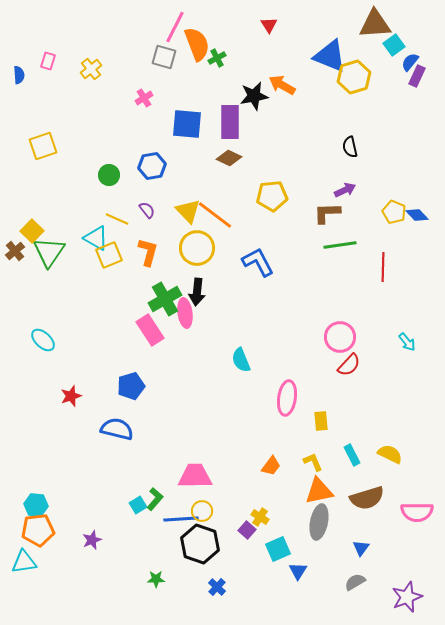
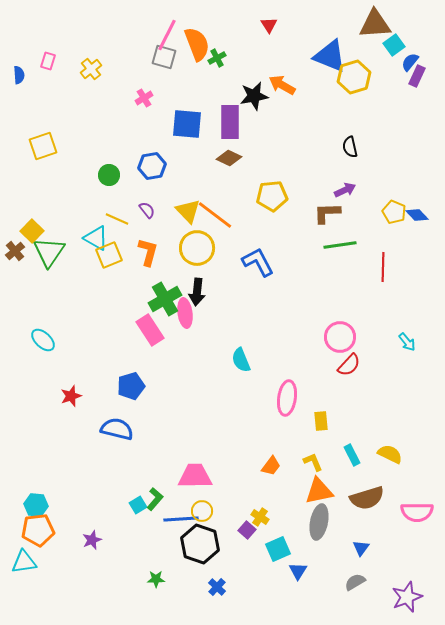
pink line at (175, 27): moved 8 px left, 8 px down
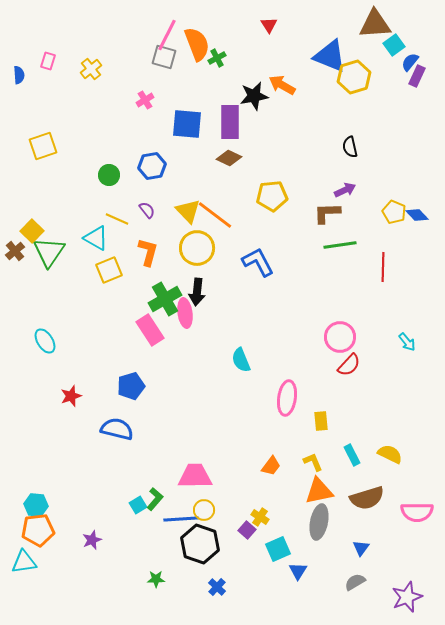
pink cross at (144, 98): moved 1 px right, 2 px down
yellow square at (109, 255): moved 15 px down
cyan ellipse at (43, 340): moved 2 px right, 1 px down; rotated 15 degrees clockwise
yellow circle at (202, 511): moved 2 px right, 1 px up
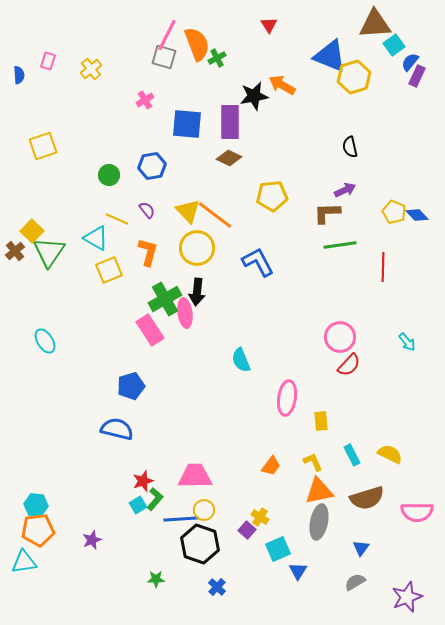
red star at (71, 396): moved 72 px right, 85 px down
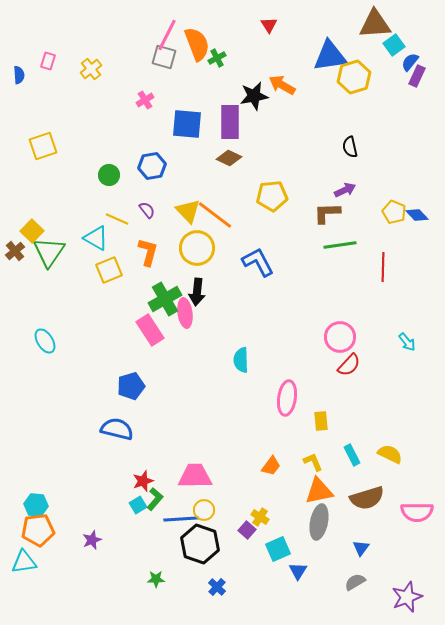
blue triangle at (330, 56): rotated 30 degrees counterclockwise
cyan semicircle at (241, 360): rotated 20 degrees clockwise
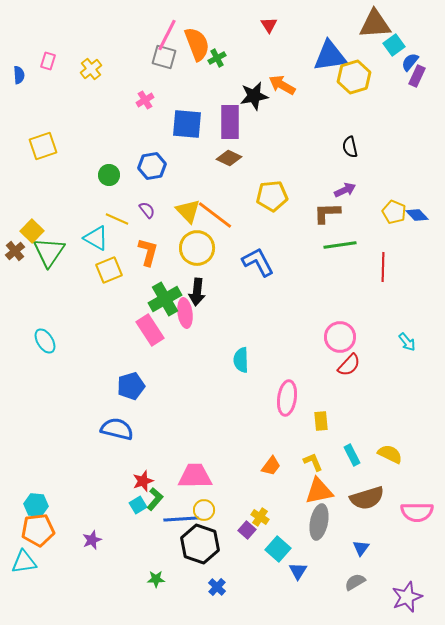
cyan square at (278, 549): rotated 25 degrees counterclockwise
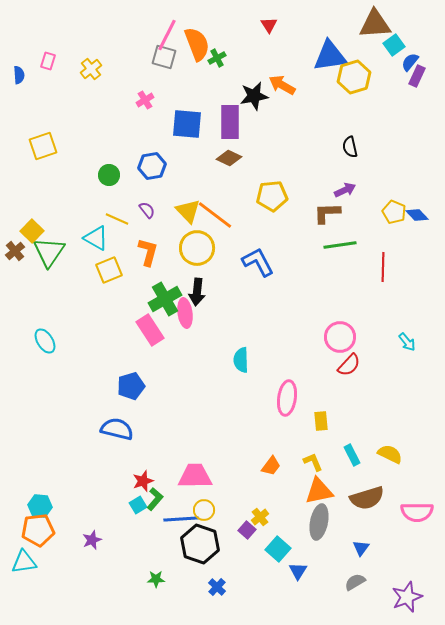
cyan hexagon at (36, 505): moved 4 px right, 1 px down
yellow cross at (260, 517): rotated 18 degrees clockwise
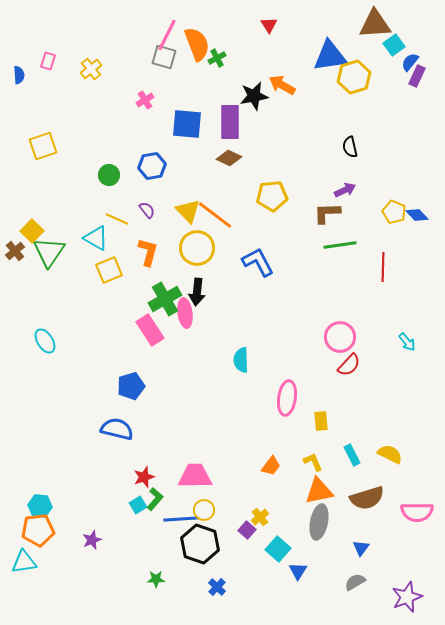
red star at (143, 481): moved 1 px right, 4 px up
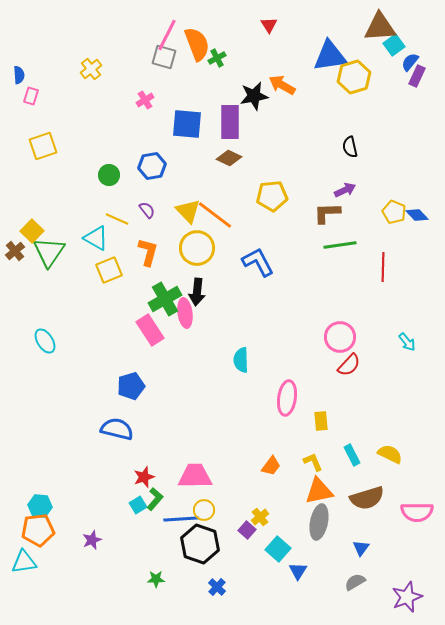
brown triangle at (375, 24): moved 5 px right, 3 px down
pink rectangle at (48, 61): moved 17 px left, 35 px down
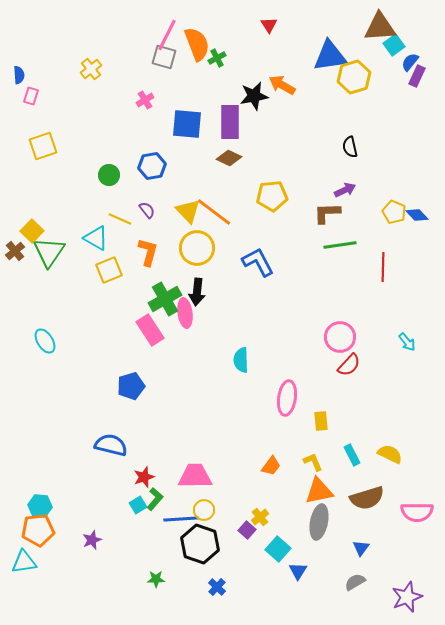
orange line at (215, 215): moved 1 px left, 3 px up
yellow line at (117, 219): moved 3 px right
blue semicircle at (117, 429): moved 6 px left, 16 px down
